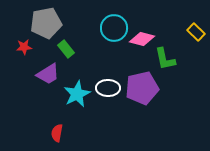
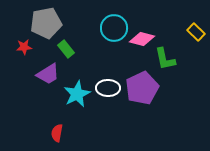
purple pentagon: rotated 12 degrees counterclockwise
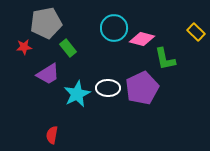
green rectangle: moved 2 px right, 1 px up
red semicircle: moved 5 px left, 2 px down
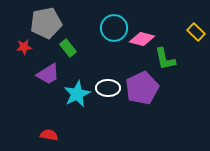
red semicircle: moved 3 px left; rotated 90 degrees clockwise
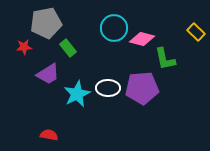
purple pentagon: rotated 20 degrees clockwise
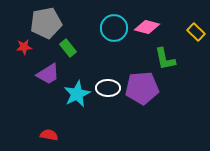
pink diamond: moved 5 px right, 12 px up
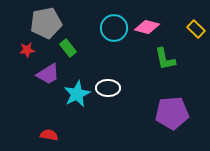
yellow rectangle: moved 3 px up
red star: moved 3 px right, 3 px down
purple pentagon: moved 30 px right, 25 px down
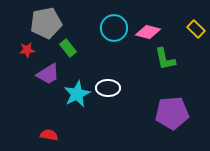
pink diamond: moved 1 px right, 5 px down
